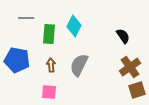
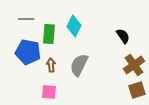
gray line: moved 1 px down
blue pentagon: moved 11 px right, 8 px up
brown cross: moved 4 px right, 2 px up
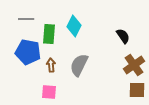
brown square: rotated 18 degrees clockwise
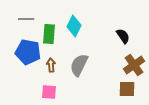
brown square: moved 10 px left, 1 px up
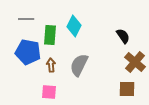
green rectangle: moved 1 px right, 1 px down
brown cross: moved 1 px right, 3 px up; rotated 15 degrees counterclockwise
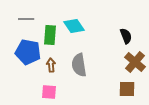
cyan diamond: rotated 60 degrees counterclockwise
black semicircle: moved 3 px right; rotated 14 degrees clockwise
gray semicircle: rotated 35 degrees counterclockwise
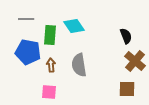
brown cross: moved 1 px up
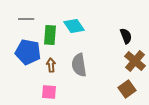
brown square: rotated 36 degrees counterclockwise
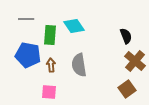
blue pentagon: moved 3 px down
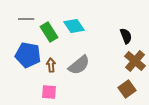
green rectangle: moved 1 px left, 3 px up; rotated 36 degrees counterclockwise
gray semicircle: rotated 120 degrees counterclockwise
